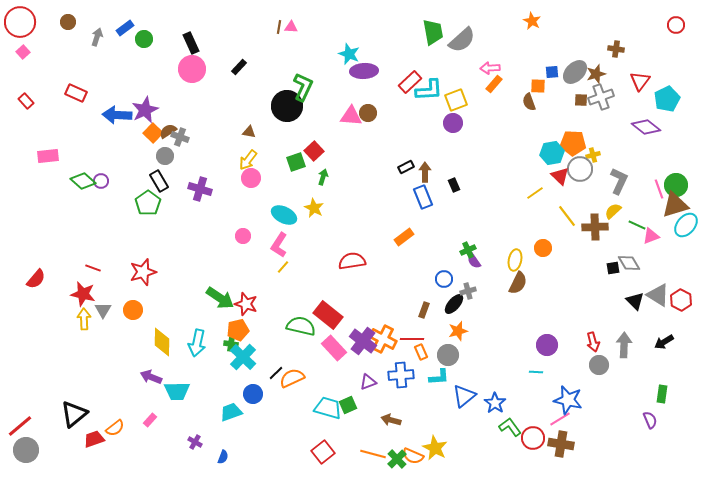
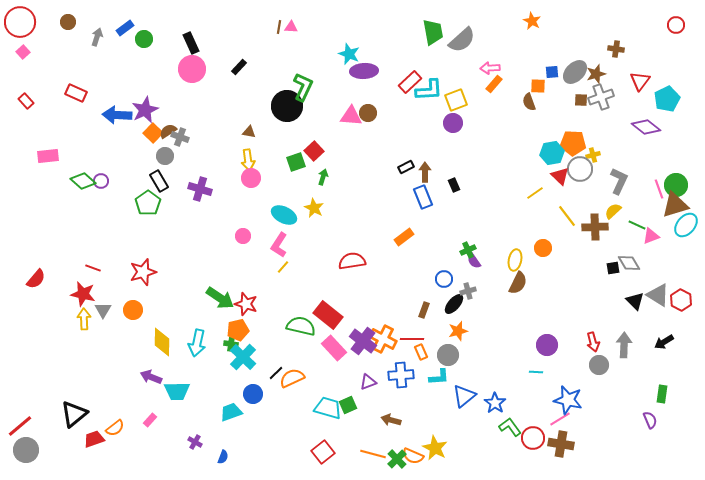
yellow arrow at (248, 160): rotated 45 degrees counterclockwise
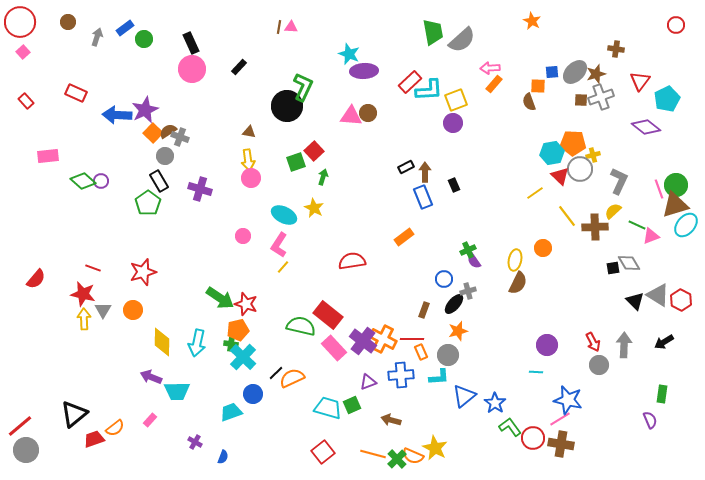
red arrow at (593, 342): rotated 12 degrees counterclockwise
green square at (348, 405): moved 4 px right
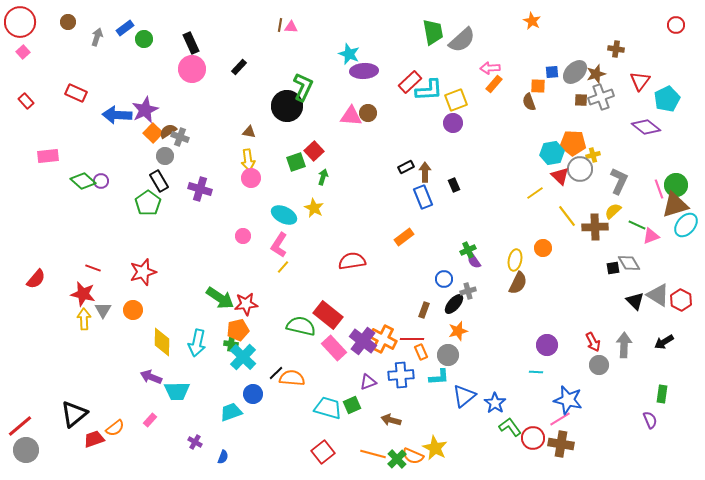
brown line at (279, 27): moved 1 px right, 2 px up
red star at (246, 304): rotated 25 degrees counterclockwise
orange semicircle at (292, 378): rotated 30 degrees clockwise
